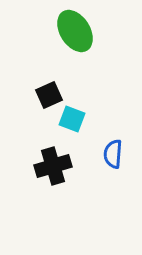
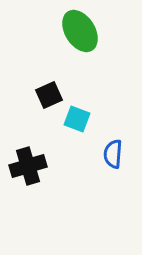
green ellipse: moved 5 px right
cyan square: moved 5 px right
black cross: moved 25 px left
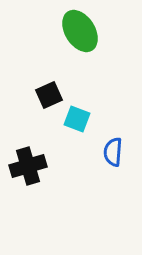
blue semicircle: moved 2 px up
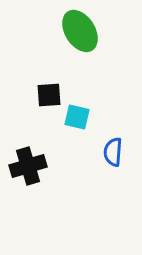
black square: rotated 20 degrees clockwise
cyan square: moved 2 px up; rotated 8 degrees counterclockwise
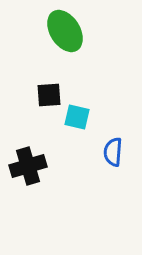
green ellipse: moved 15 px left
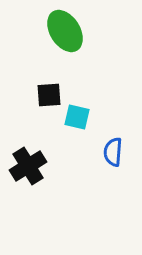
black cross: rotated 15 degrees counterclockwise
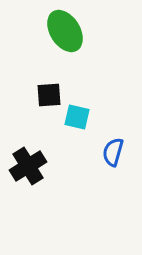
blue semicircle: rotated 12 degrees clockwise
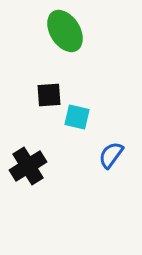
blue semicircle: moved 2 px left, 3 px down; rotated 20 degrees clockwise
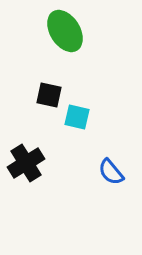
black square: rotated 16 degrees clockwise
blue semicircle: moved 17 px down; rotated 76 degrees counterclockwise
black cross: moved 2 px left, 3 px up
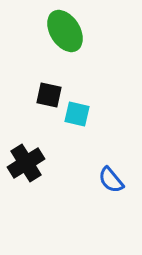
cyan square: moved 3 px up
blue semicircle: moved 8 px down
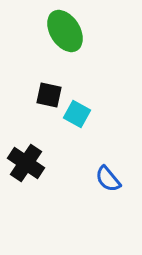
cyan square: rotated 16 degrees clockwise
black cross: rotated 24 degrees counterclockwise
blue semicircle: moved 3 px left, 1 px up
